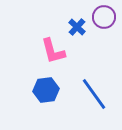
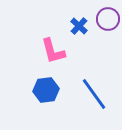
purple circle: moved 4 px right, 2 px down
blue cross: moved 2 px right, 1 px up
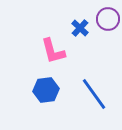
blue cross: moved 1 px right, 2 px down
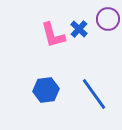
blue cross: moved 1 px left, 1 px down
pink L-shape: moved 16 px up
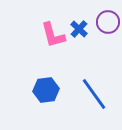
purple circle: moved 3 px down
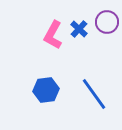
purple circle: moved 1 px left
pink L-shape: rotated 44 degrees clockwise
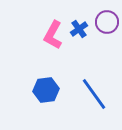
blue cross: rotated 12 degrees clockwise
